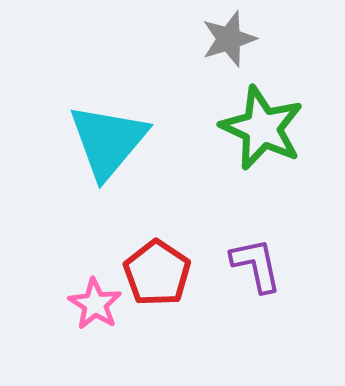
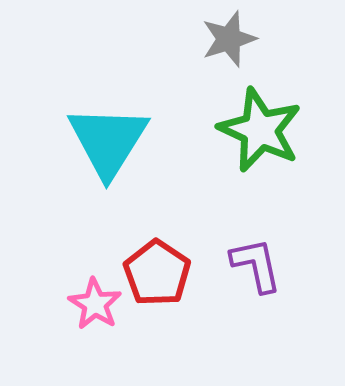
green star: moved 2 px left, 2 px down
cyan triangle: rotated 8 degrees counterclockwise
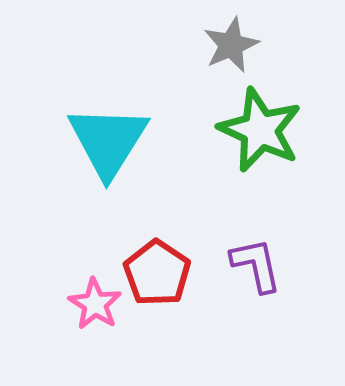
gray star: moved 2 px right, 6 px down; rotated 6 degrees counterclockwise
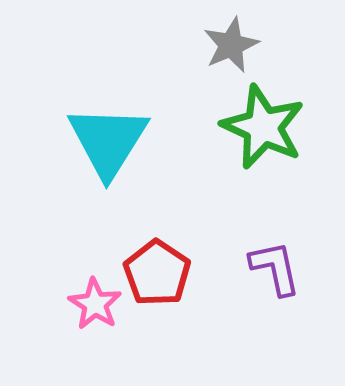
green star: moved 3 px right, 3 px up
purple L-shape: moved 19 px right, 3 px down
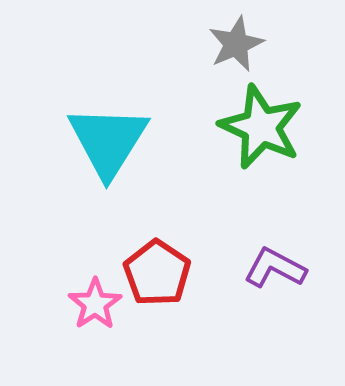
gray star: moved 5 px right, 1 px up
green star: moved 2 px left
purple L-shape: rotated 50 degrees counterclockwise
pink star: rotated 6 degrees clockwise
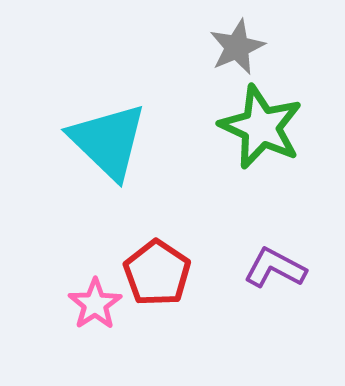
gray star: moved 1 px right, 3 px down
cyan triangle: rotated 18 degrees counterclockwise
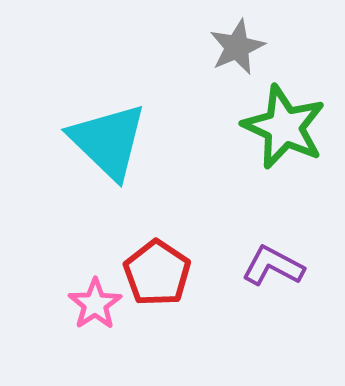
green star: moved 23 px right
purple L-shape: moved 2 px left, 2 px up
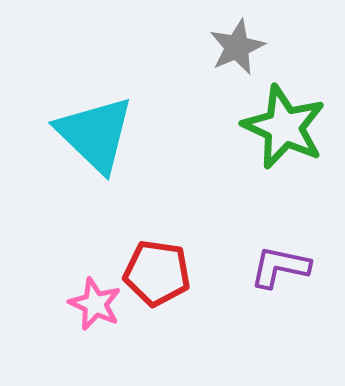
cyan triangle: moved 13 px left, 7 px up
purple L-shape: moved 7 px right, 1 px down; rotated 16 degrees counterclockwise
red pentagon: rotated 26 degrees counterclockwise
pink star: rotated 14 degrees counterclockwise
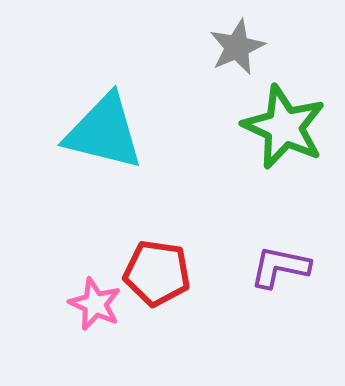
cyan triangle: moved 9 px right, 2 px up; rotated 30 degrees counterclockwise
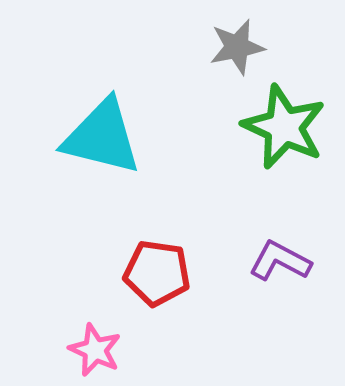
gray star: rotated 12 degrees clockwise
cyan triangle: moved 2 px left, 5 px down
purple L-shape: moved 6 px up; rotated 16 degrees clockwise
pink star: moved 46 px down
